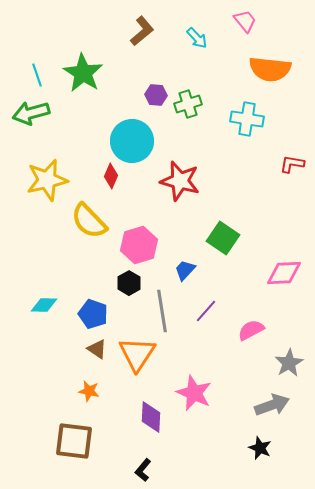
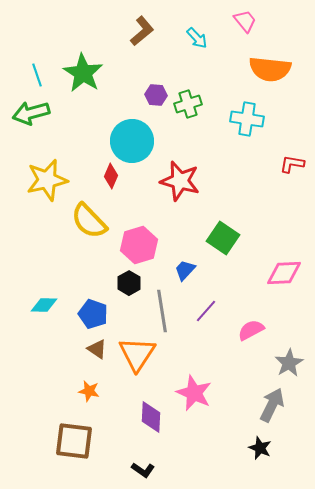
gray arrow: rotated 44 degrees counterclockwise
black L-shape: rotated 95 degrees counterclockwise
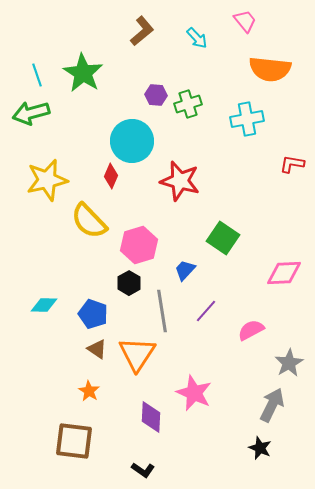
cyan cross: rotated 20 degrees counterclockwise
orange star: rotated 20 degrees clockwise
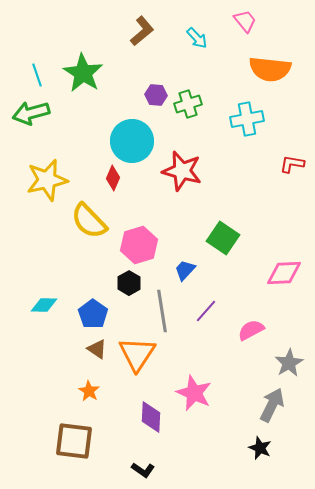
red diamond: moved 2 px right, 2 px down
red star: moved 2 px right, 10 px up
blue pentagon: rotated 16 degrees clockwise
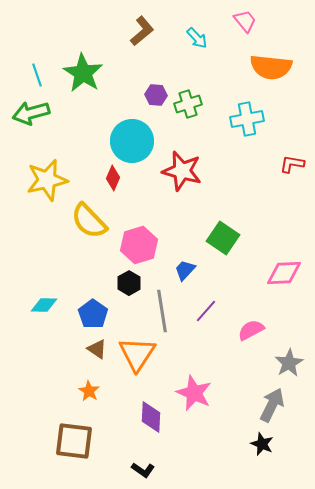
orange semicircle: moved 1 px right, 2 px up
black star: moved 2 px right, 4 px up
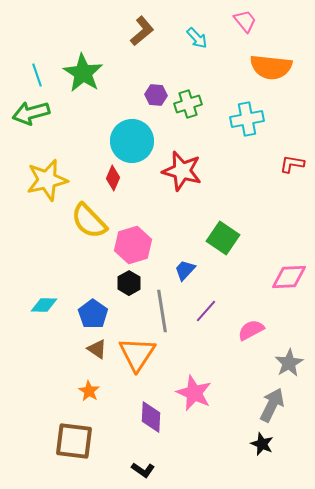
pink hexagon: moved 6 px left
pink diamond: moved 5 px right, 4 px down
